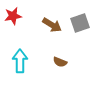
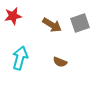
cyan arrow: moved 3 px up; rotated 15 degrees clockwise
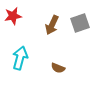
brown arrow: rotated 84 degrees clockwise
brown semicircle: moved 2 px left, 6 px down
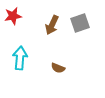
cyan arrow: rotated 10 degrees counterclockwise
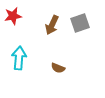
cyan arrow: moved 1 px left
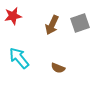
cyan arrow: rotated 45 degrees counterclockwise
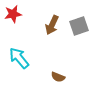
red star: moved 2 px up
gray square: moved 1 px left, 3 px down
brown semicircle: moved 9 px down
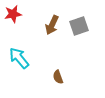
brown semicircle: rotated 48 degrees clockwise
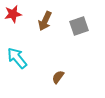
brown arrow: moved 7 px left, 4 px up
cyan arrow: moved 2 px left
brown semicircle: rotated 56 degrees clockwise
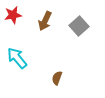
red star: moved 1 px down
gray square: rotated 24 degrees counterclockwise
brown semicircle: moved 1 px left, 1 px down; rotated 16 degrees counterclockwise
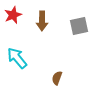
red star: rotated 12 degrees counterclockwise
brown arrow: moved 3 px left; rotated 24 degrees counterclockwise
gray square: rotated 30 degrees clockwise
